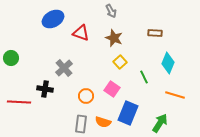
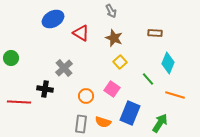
red triangle: rotated 12 degrees clockwise
green line: moved 4 px right, 2 px down; rotated 16 degrees counterclockwise
blue rectangle: moved 2 px right
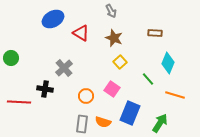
gray rectangle: moved 1 px right
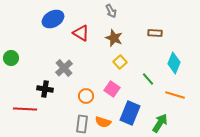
cyan diamond: moved 6 px right
red line: moved 6 px right, 7 px down
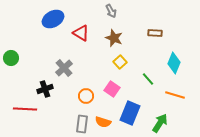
black cross: rotated 28 degrees counterclockwise
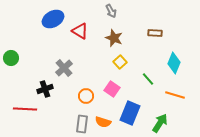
red triangle: moved 1 px left, 2 px up
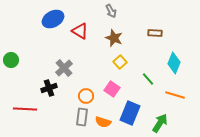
green circle: moved 2 px down
black cross: moved 4 px right, 1 px up
gray rectangle: moved 7 px up
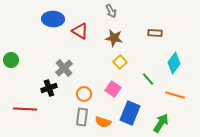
blue ellipse: rotated 30 degrees clockwise
brown star: rotated 12 degrees counterclockwise
cyan diamond: rotated 15 degrees clockwise
pink square: moved 1 px right
orange circle: moved 2 px left, 2 px up
green arrow: moved 1 px right
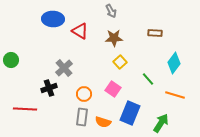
brown star: rotated 12 degrees counterclockwise
